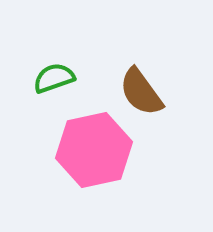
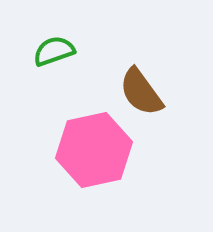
green semicircle: moved 27 px up
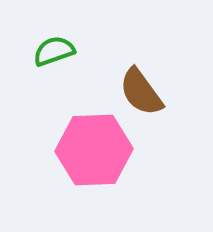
pink hexagon: rotated 10 degrees clockwise
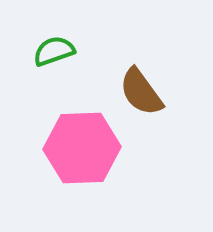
pink hexagon: moved 12 px left, 2 px up
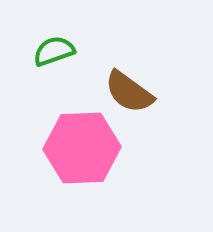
brown semicircle: moved 12 px left; rotated 18 degrees counterclockwise
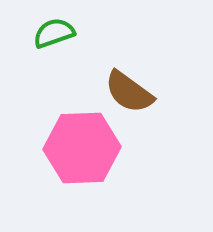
green semicircle: moved 18 px up
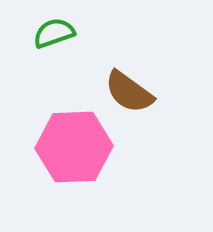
pink hexagon: moved 8 px left, 1 px up
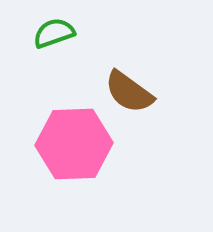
pink hexagon: moved 3 px up
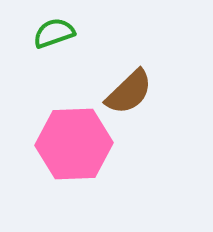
brown semicircle: rotated 80 degrees counterclockwise
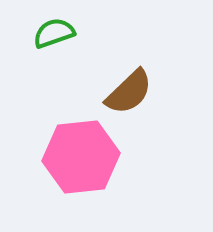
pink hexagon: moved 7 px right, 13 px down; rotated 4 degrees counterclockwise
